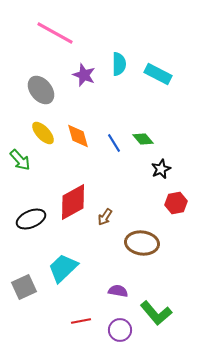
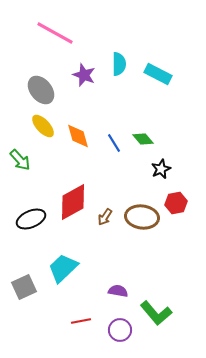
yellow ellipse: moved 7 px up
brown ellipse: moved 26 px up
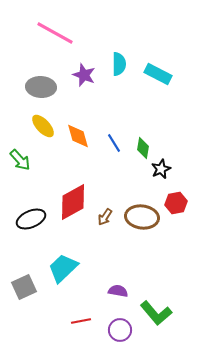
gray ellipse: moved 3 px up; rotated 48 degrees counterclockwise
green diamond: moved 9 px down; rotated 50 degrees clockwise
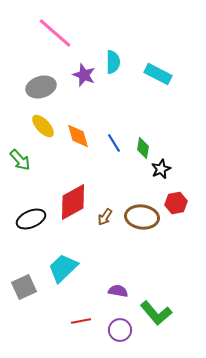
pink line: rotated 12 degrees clockwise
cyan semicircle: moved 6 px left, 2 px up
gray ellipse: rotated 20 degrees counterclockwise
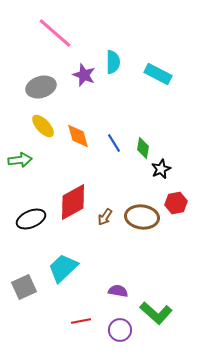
green arrow: rotated 55 degrees counterclockwise
green L-shape: rotated 8 degrees counterclockwise
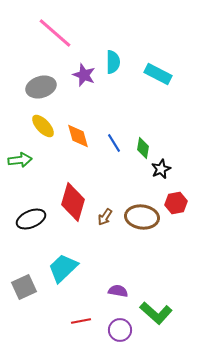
red diamond: rotated 45 degrees counterclockwise
